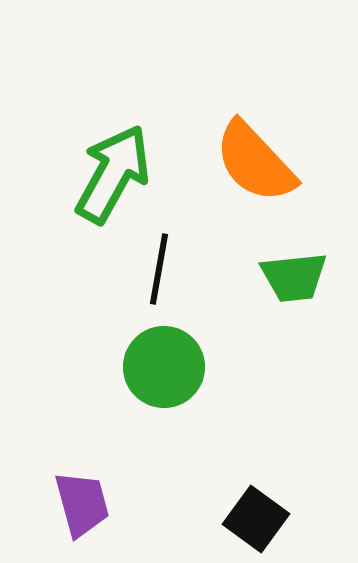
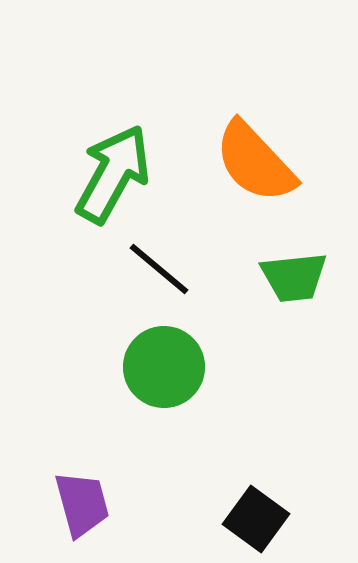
black line: rotated 60 degrees counterclockwise
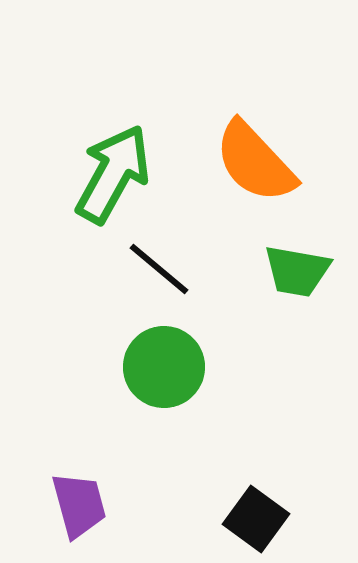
green trapezoid: moved 3 px right, 6 px up; rotated 16 degrees clockwise
purple trapezoid: moved 3 px left, 1 px down
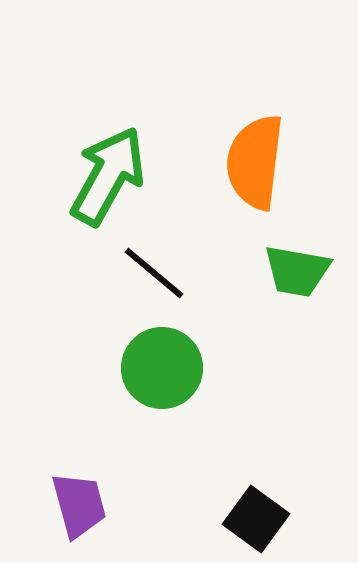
orange semicircle: rotated 50 degrees clockwise
green arrow: moved 5 px left, 2 px down
black line: moved 5 px left, 4 px down
green circle: moved 2 px left, 1 px down
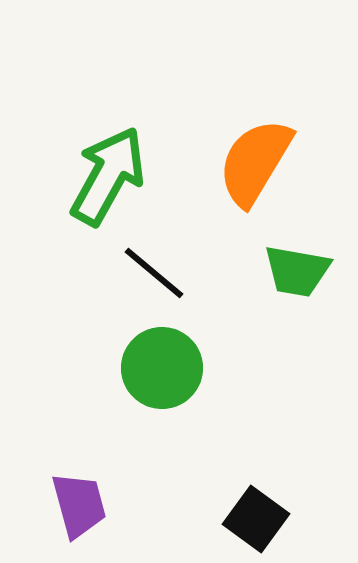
orange semicircle: rotated 24 degrees clockwise
